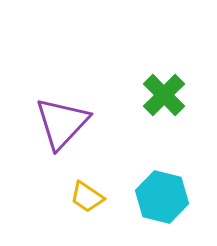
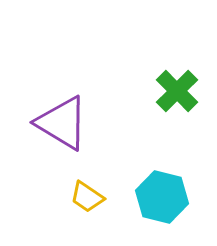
green cross: moved 13 px right, 4 px up
purple triangle: rotated 42 degrees counterclockwise
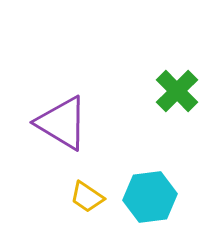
cyan hexagon: moved 12 px left; rotated 21 degrees counterclockwise
